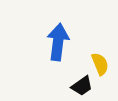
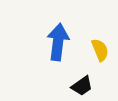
yellow semicircle: moved 14 px up
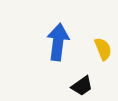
yellow semicircle: moved 3 px right, 1 px up
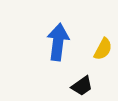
yellow semicircle: rotated 50 degrees clockwise
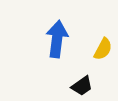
blue arrow: moved 1 px left, 3 px up
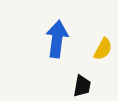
black trapezoid: rotated 45 degrees counterclockwise
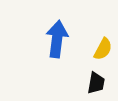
black trapezoid: moved 14 px right, 3 px up
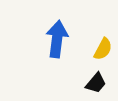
black trapezoid: rotated 30 degrees clockwise
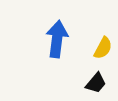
yellow semicircle: moved 1 px up
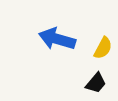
blue arrow: rotated 81 degrees counterclockwise
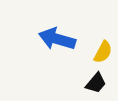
yellow semicircle: moved 4 px down
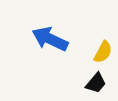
blue arrow: moved 7 px left; rotated 9 degrees clockwise
